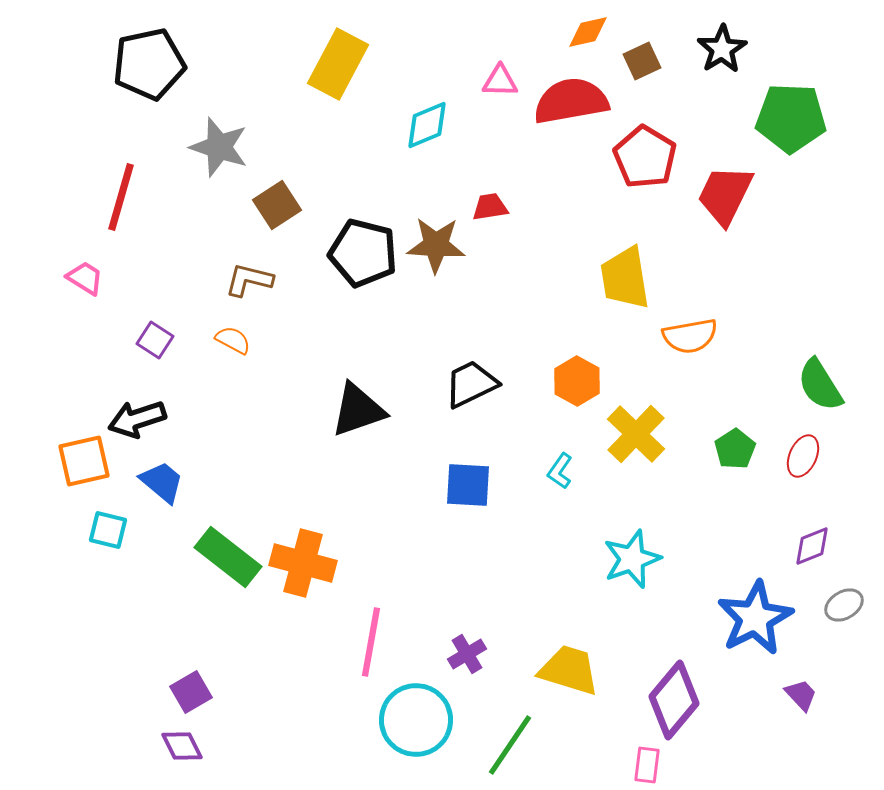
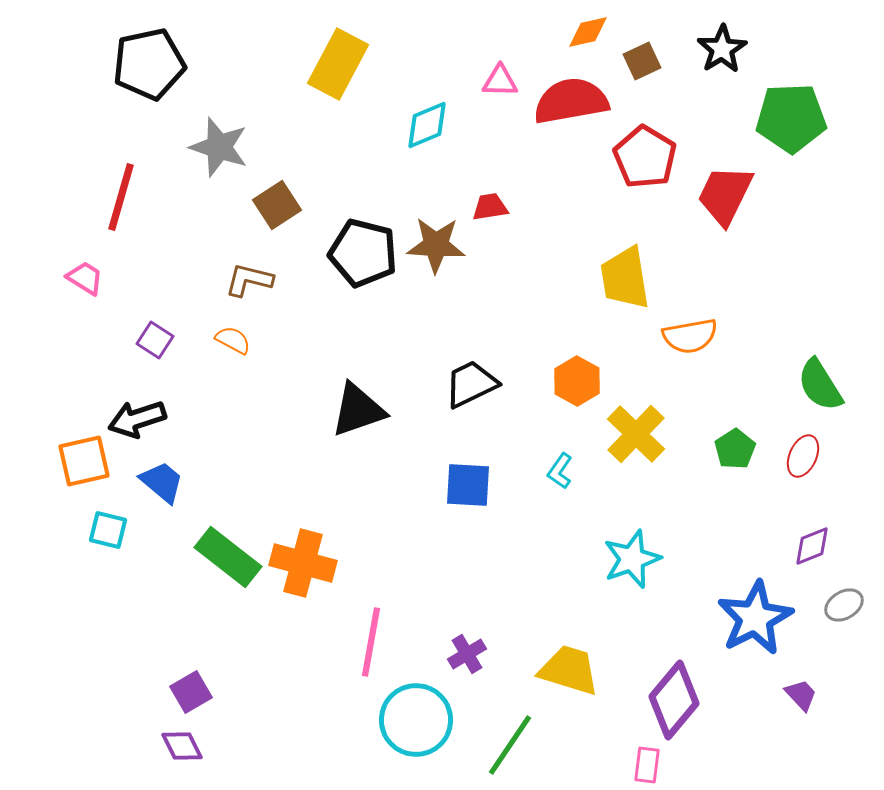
green pentagon at (791, 118): rotated 4 degrees counterclockwise
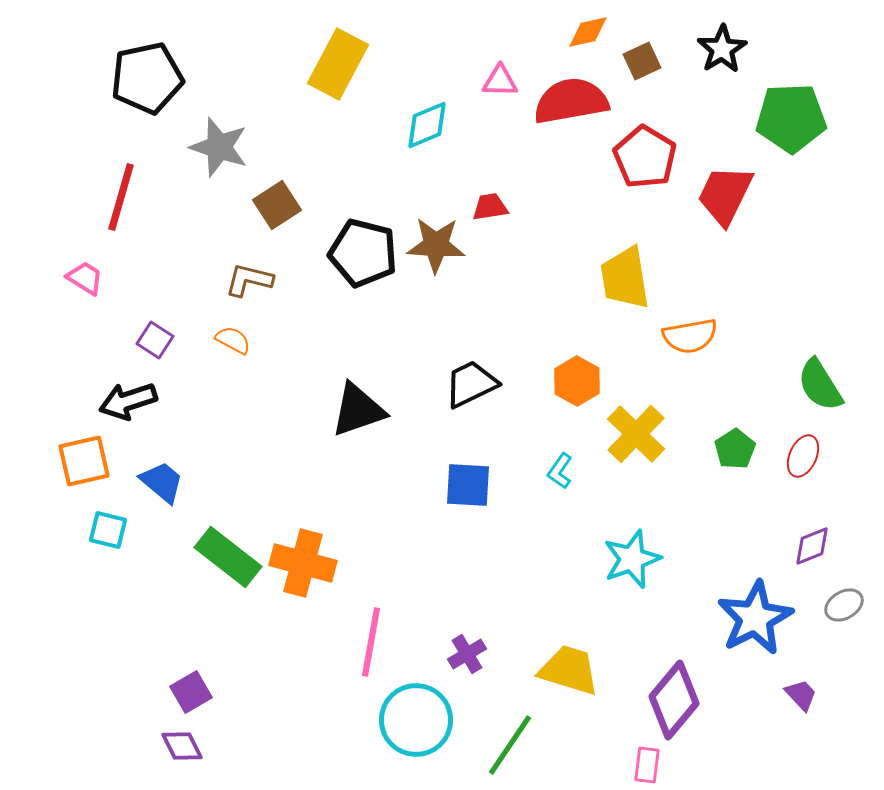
black pentagon at (149, 64): moved 2 px left, 14 px down
black arrow at (137, 419): moved 9 px left, 18 px up
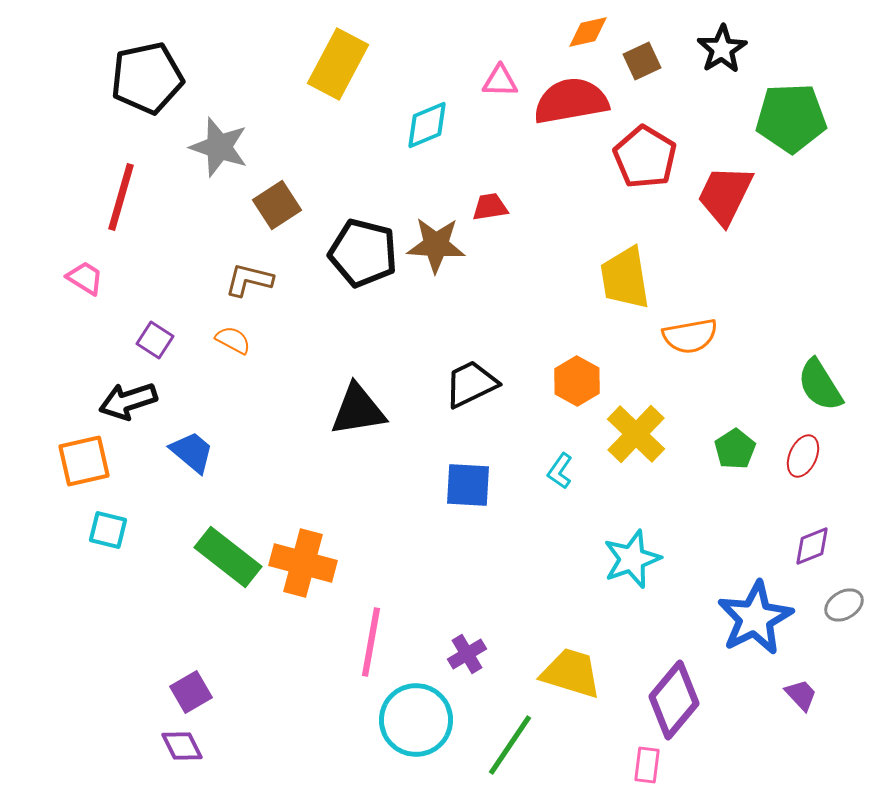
black triangle at (358, 410): rotated 10 degrees clockwise
blue trapezoid at (162, 482): moved 30 px right, 30 px up
yellow trapezoid at (569, 670): moved 2 px right, 3 px down
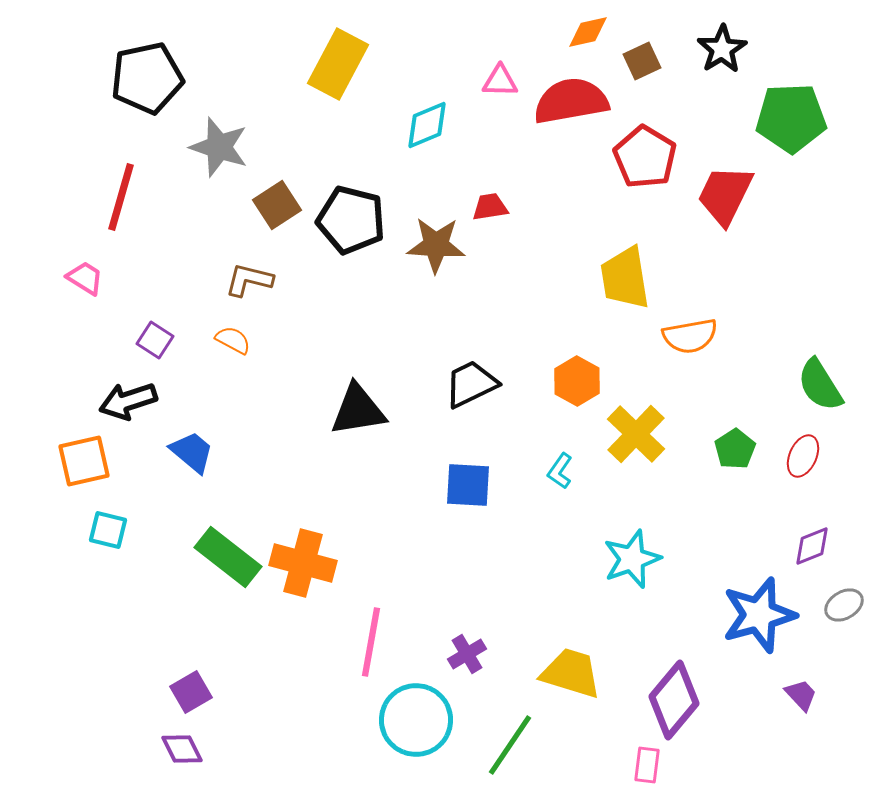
black pentagon at (363, 253): moved 12 px left, 33 px up
blue star at (755, 618): moved 4 px right, 3 px up; rotated 12 degrees clockwise
purple diamond at (182, 746): moved 3 px down
